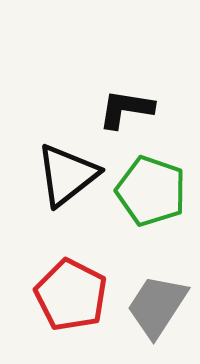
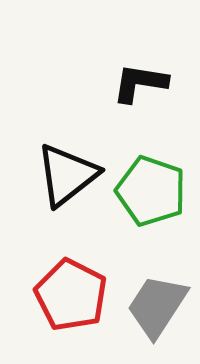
black L-shape: moved 14 px right, 26 px up
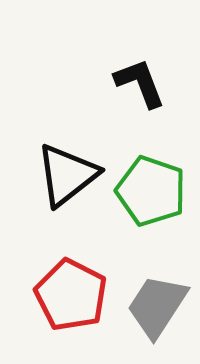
black L-shape: rotated 60 degrees clockwise
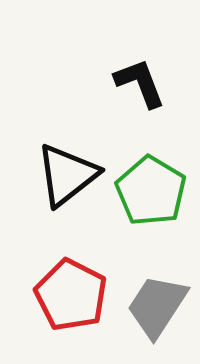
green pentagon: rotated 12 degrees clockwise
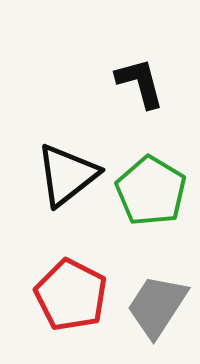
black L-shape: rotated 6 degrees clockwise
